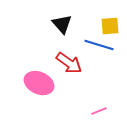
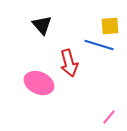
black triangle: moved 20 px left, 1 px down
red arrow: rotated 40 degrees clockwise
pink line: moved 10 px right, 6 px down; rotated 28 degrees counterclockwise
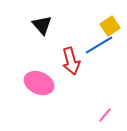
yellow square: rotated 30 degrees counterclockwise
blue line: rotated 48 degrees counterclockwise
red arrow: moved 2 px right, 2 px up
pink line: moved 4 px left, 2 px up
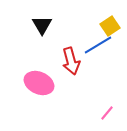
black triangle: rotated 10 degrees clockwise
blue line: moved 1 px left
pink line: moved 2 px right, 2 px up
